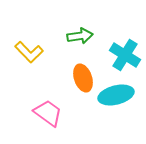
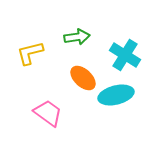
green arrow: moved 3 px left, 1 px down
yellow L-shape: moved 1 px right, 1 px down; rotated 120 degrees clockwise
orange ellipse: rotated 28 degrees counterclockwise
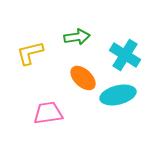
cyan ellipse: moved 2 px right
pink trapezoid: rotated 44 degrees counterclockwise
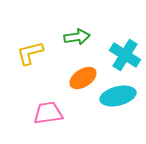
orange ellipse: rotated 76 degrees counterclockwise
cyan ellipse: moved 1 px down
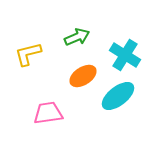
green arrow: rotated 15 degrees counterclockwise
yellow L-shape: moved 2 px left, 1 px down
orange ellipse: moved 2 px up
cyan ellipse: rotated 24 degrees counterclockwise
